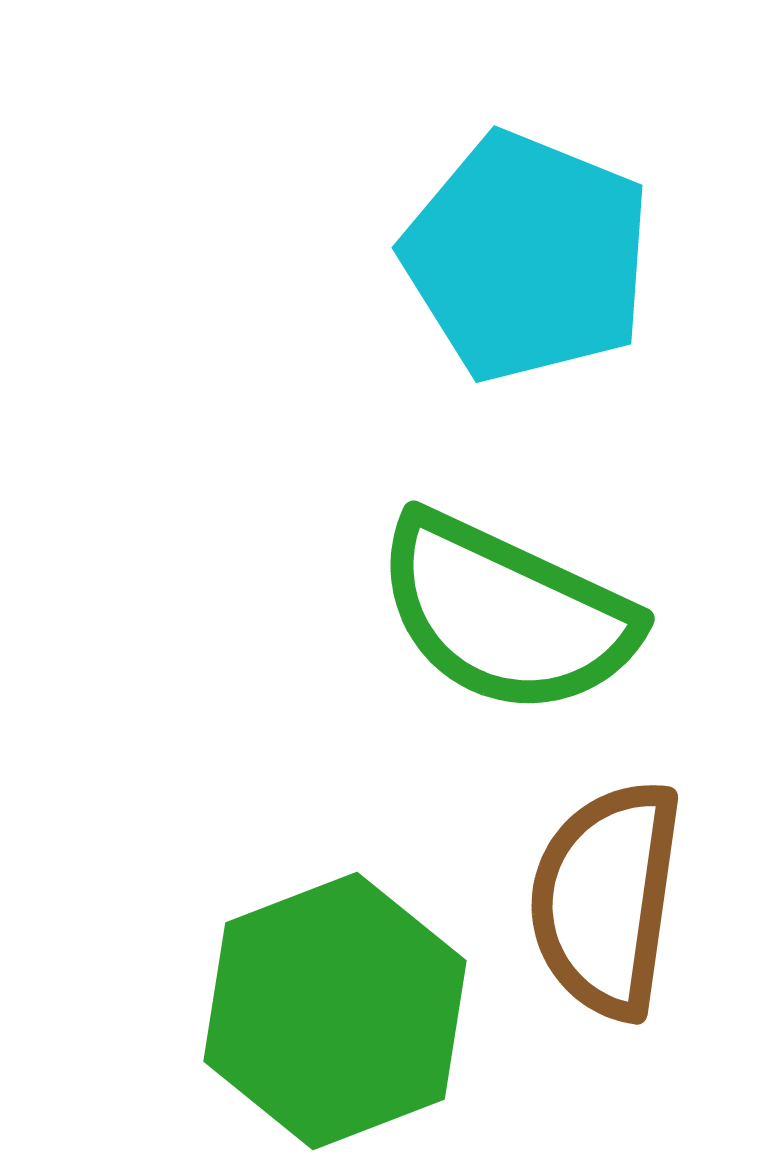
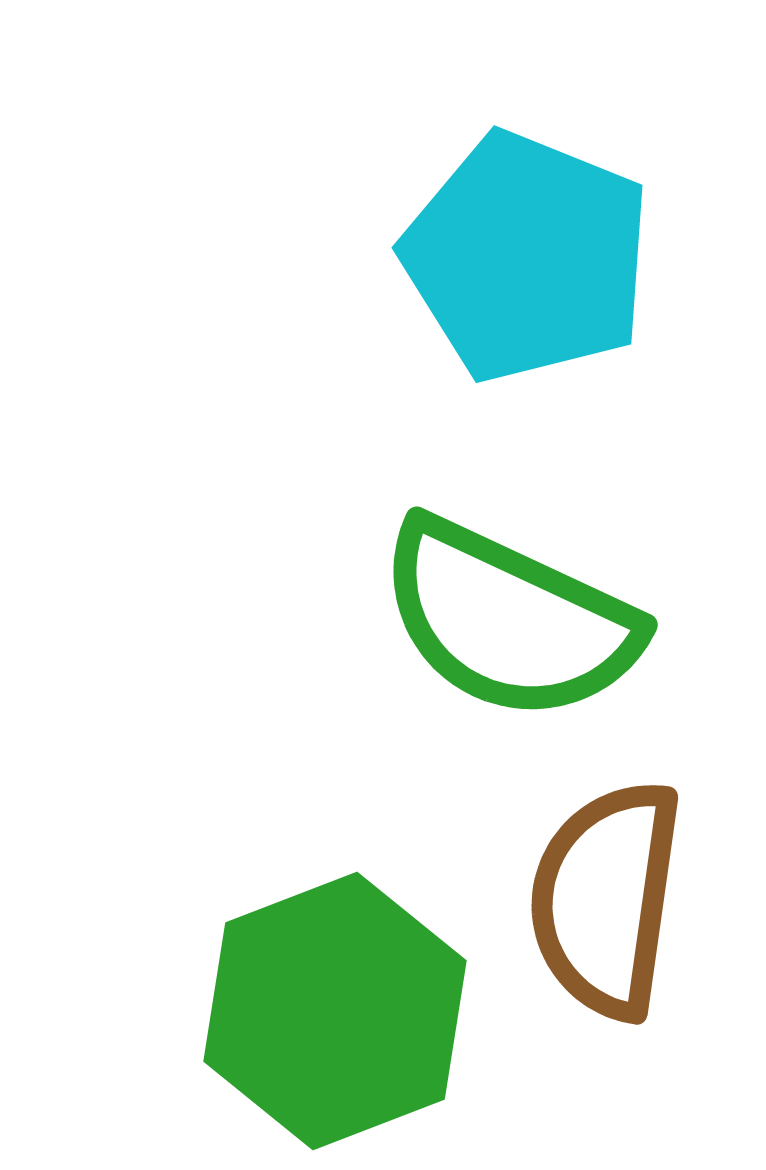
green semicircle: moved 3 px right, 6 px down
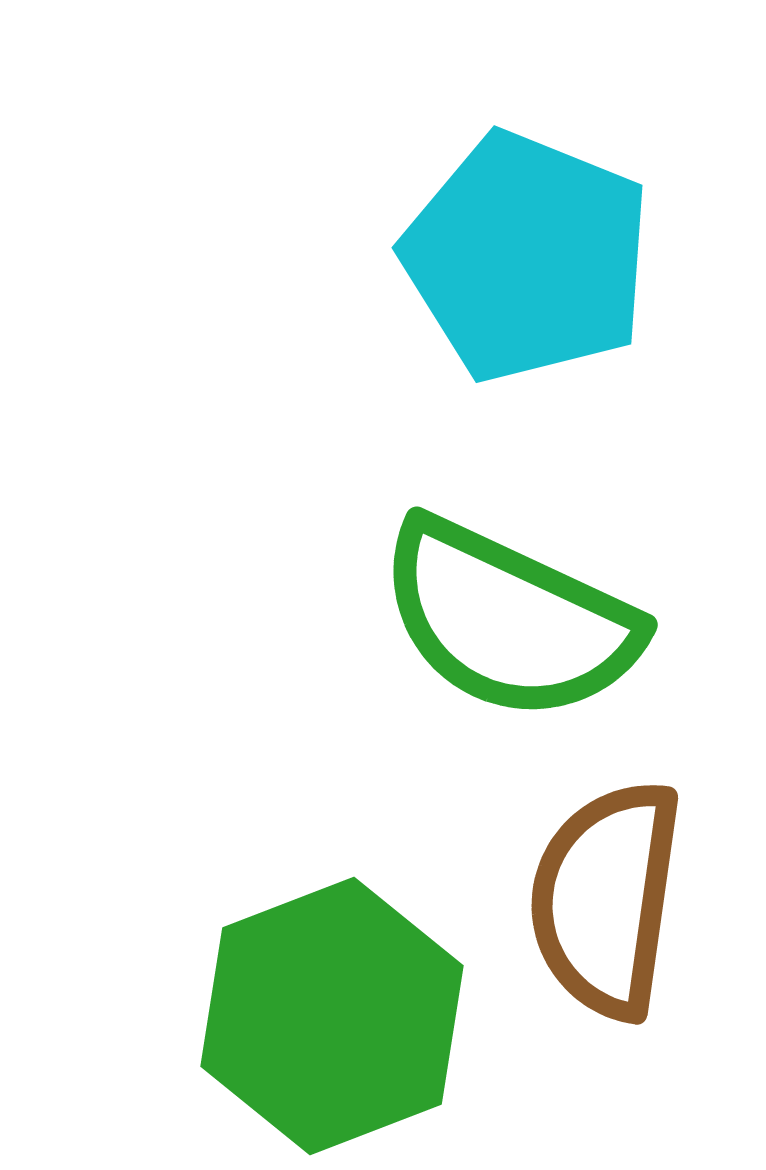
green hexagon: moved 3 px left, 5 px down
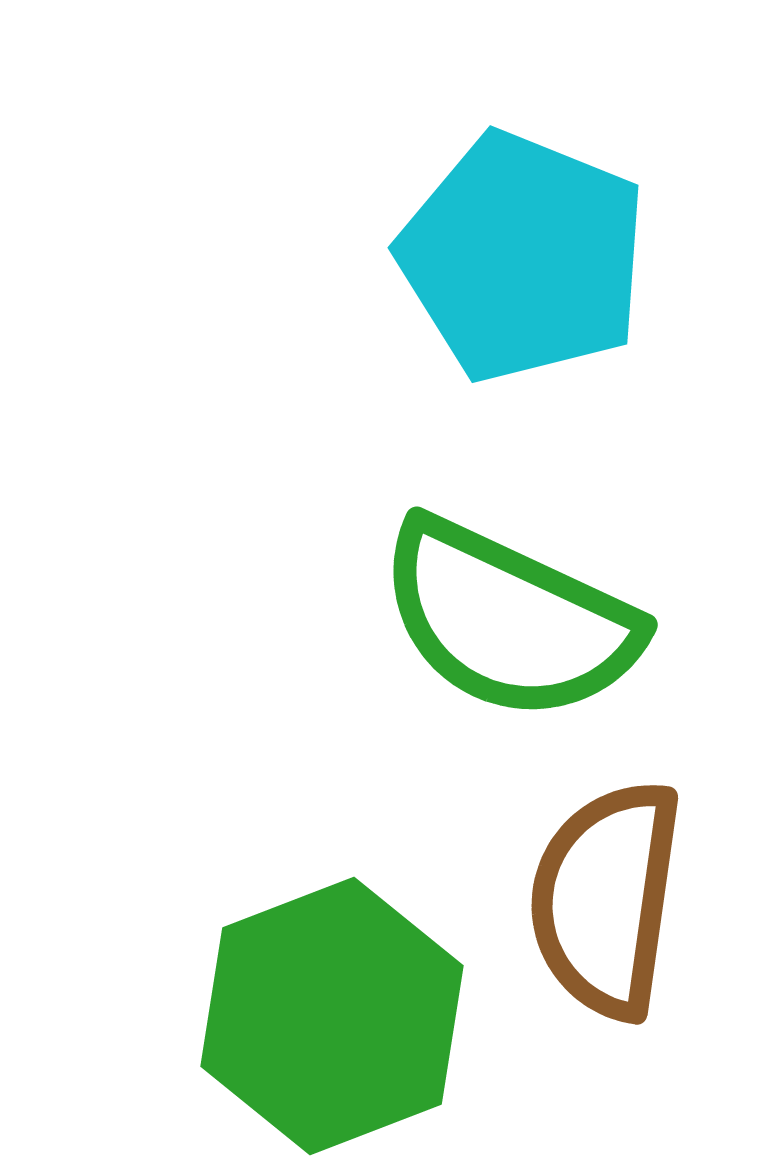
cyan pentagon: moved 4 px left
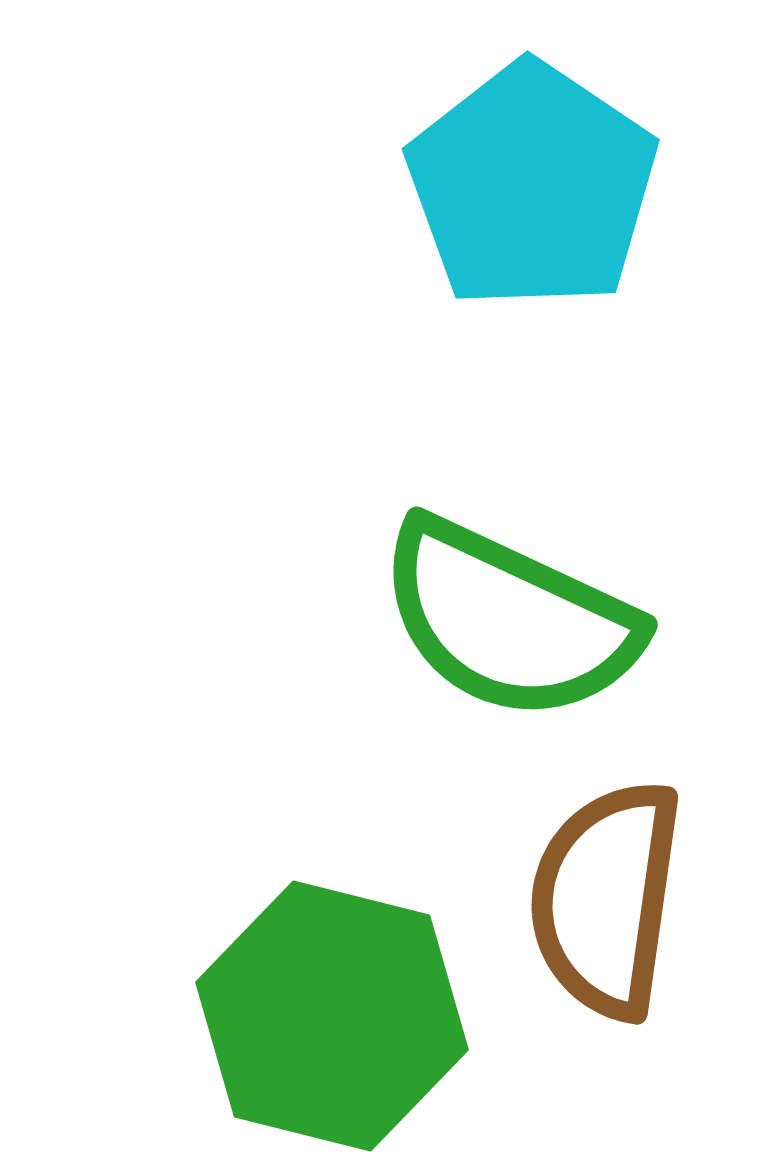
cyan pentagon: moved 9 px right, 71 px up; rotated 12 degrees clockwise
green hexagon: rotated 25 degrees counterclockwise
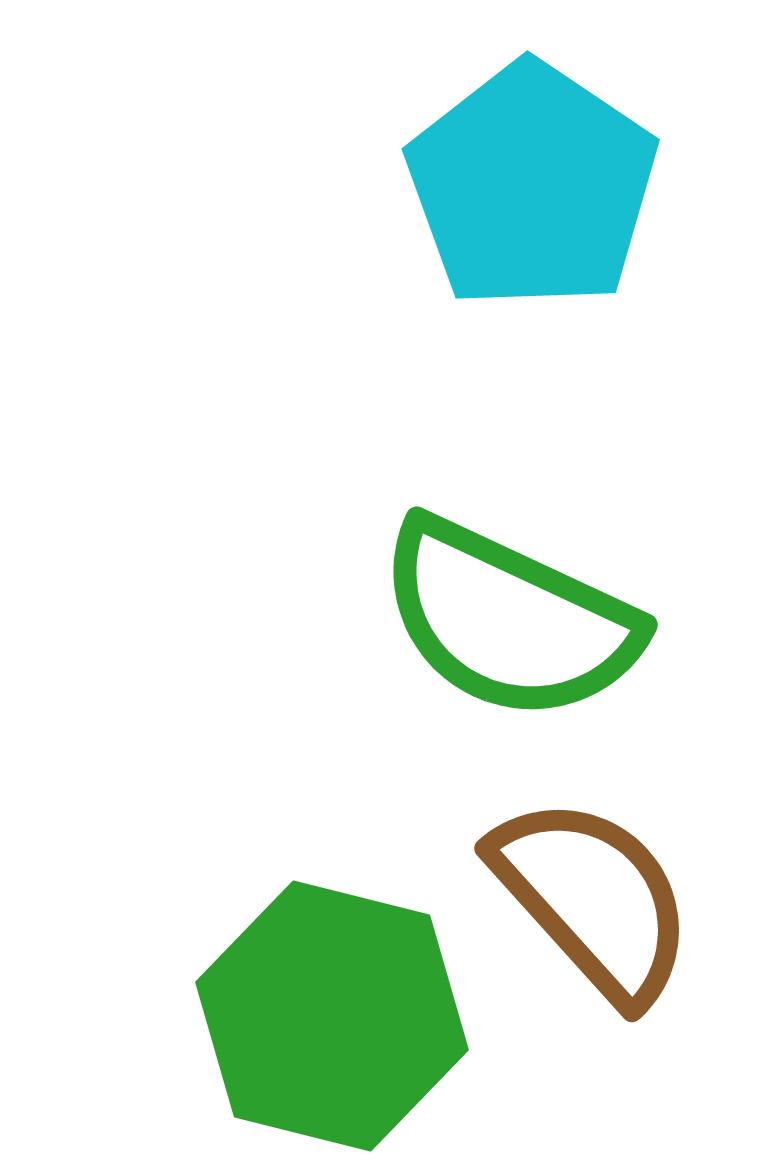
brown semicircle: moved 13 px left; rotated 130 degrees clockwise
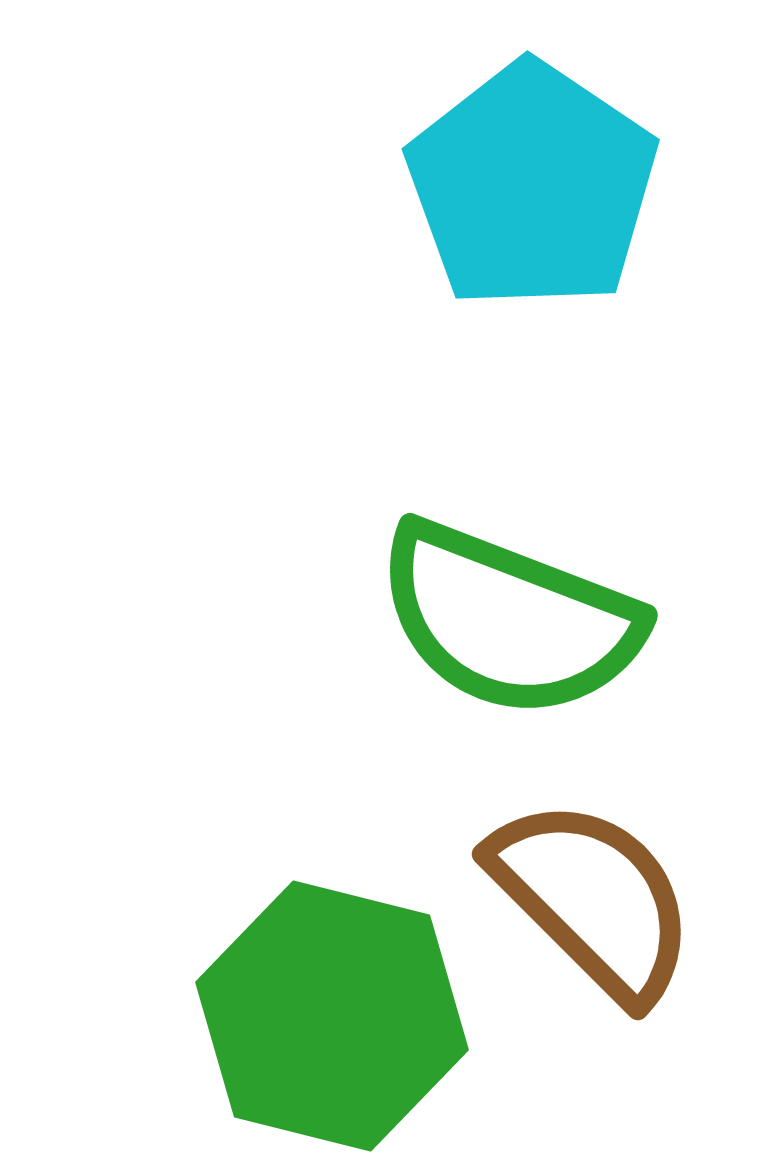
green semicircle: rotated 4 degrees counterclockwise
brown semicircle: rotated 3 degrees counterclockwise
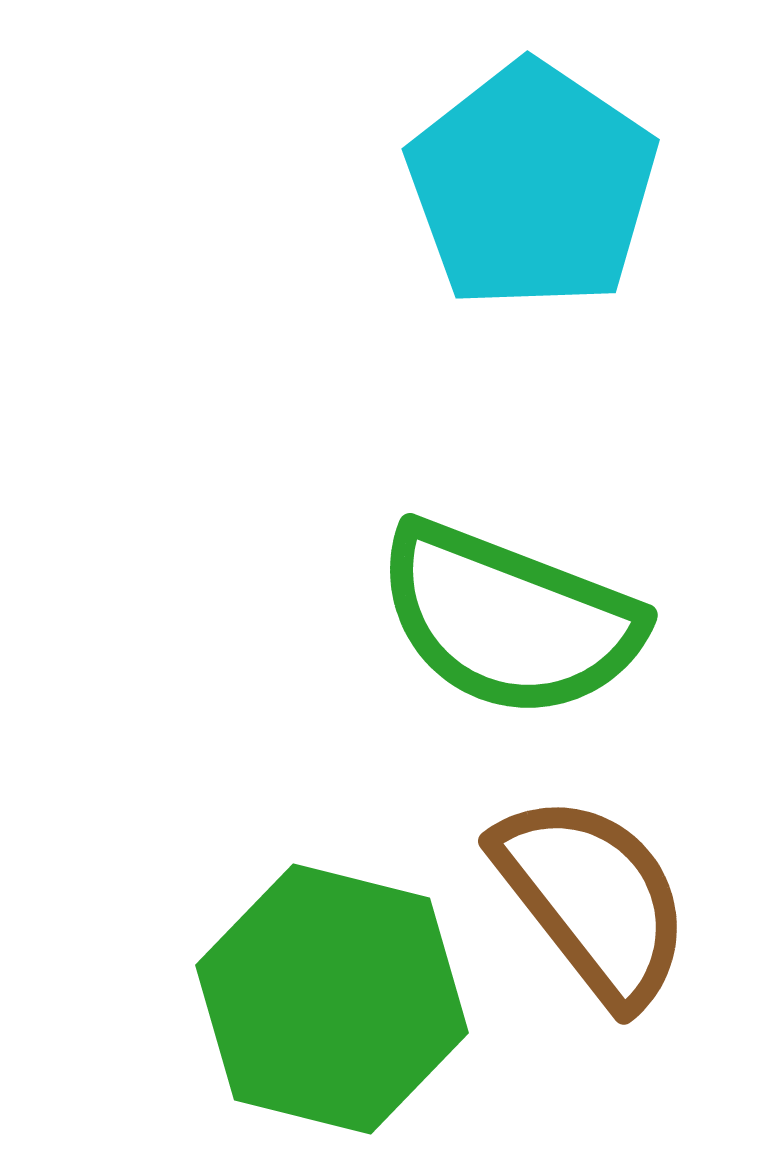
brown semicircle: rotated 7 degrees clockwise
green hexagon: moved 17 px up
